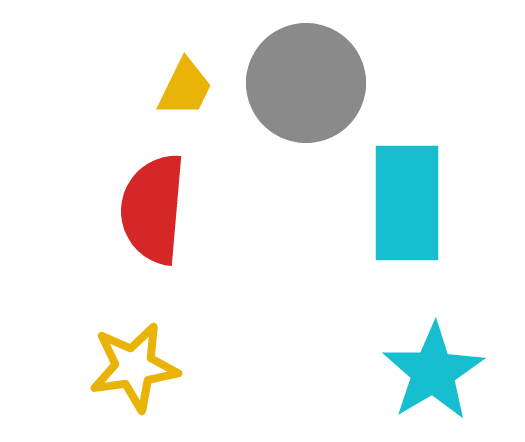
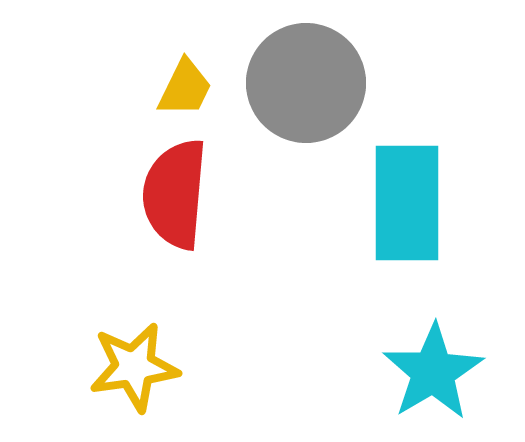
red semicircle: moved 22 px right, 15 px up
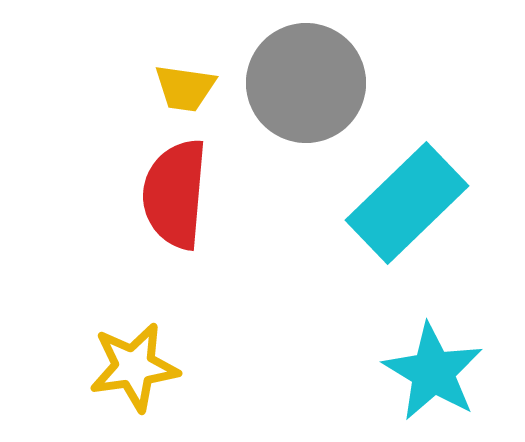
yellow trapezoid: rotated 72 degrees clockwise
cyan rectangle: rotated 46 degrees clockwise
cyan star: rotated 10 degrees counterclockwise
